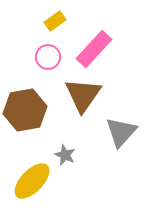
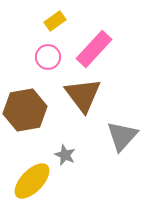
brown triangle: rotated 12 degrees counterclockwise
gray triangle: moved 1 px right, 4 px down
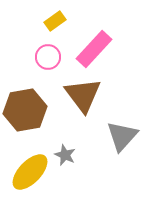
yellow ellipse: moved 2 px left, 9 px up
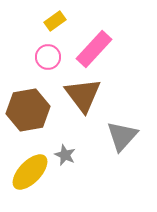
brown hexagon: moved 3 px right
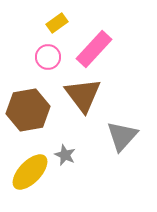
yellow rectangle: moved 2 px right, 2 px down
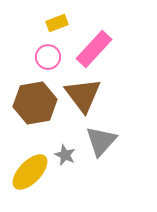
yellow rectangle: rotated 15 degrees clockwise
brown hexagon: moved 7 px right, 7 px up
gray triangle: moved 21 px left, 5 px down
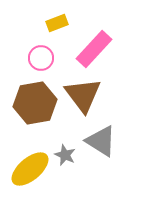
pink circle: moved 7 px left, 1 px down
gray triangle: rotated 40 degrees counterclockwise
yellow ellipse: moved 3 px up; rotated 6 degrees clockwise
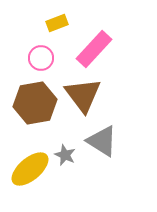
gray triangle: moved 1 px right
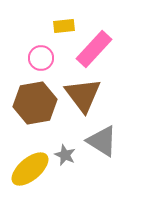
yellow rectangle: moved 7 px right, 3 px down; rotated 15 degrees clockwise
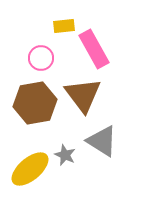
pink rectangle: rotated 72 degrees counterclockwise
